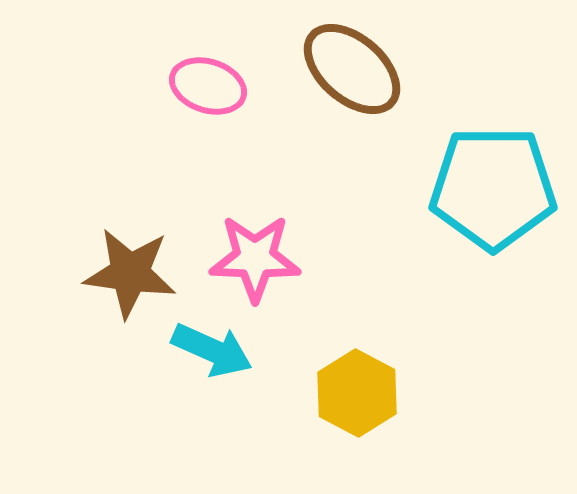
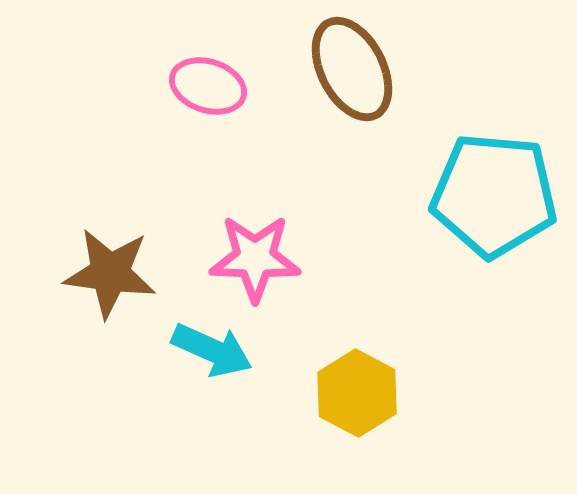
brown ellipse: rotated 22 degrees clockwise
cyan pentagon: moved 1 px right, 7 px down; rotated 5 degrees clockwise
brown star: moved 20 px left
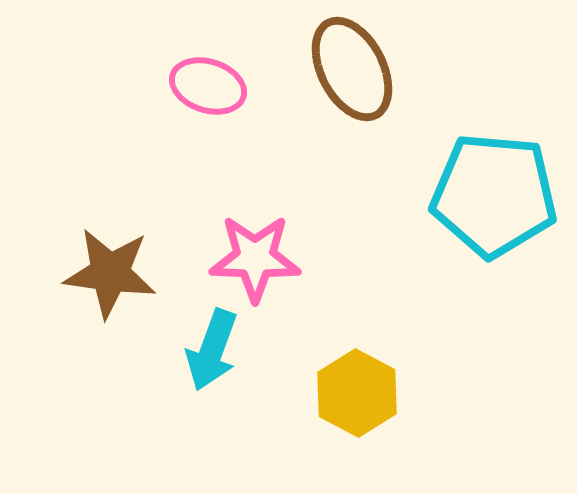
cyan arrow: rotated 86 degrees clockwise
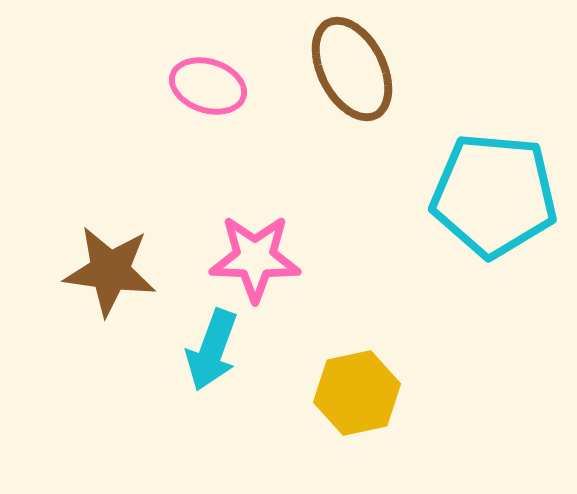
brown star: moved 2 px up
yellow hexagon: rotated 20 degrees clockwise
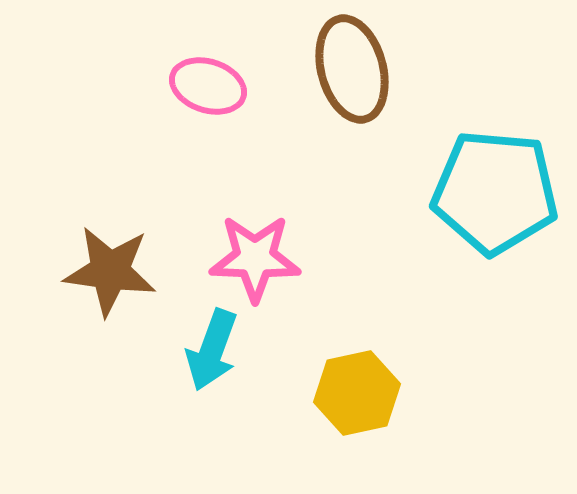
brown ellipse: rotated 12 degrees clockwise
cyan pentagon: moved 1 px right, 3 px up
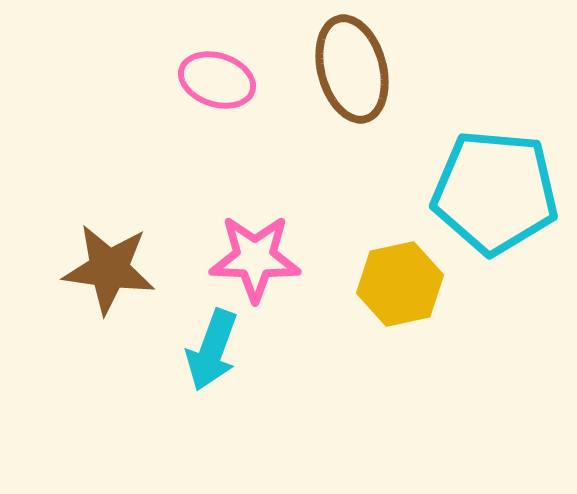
pink ellipse: moved 9 px right, 6 px up
brown star: moved 1 px left, 2 px up
yellow hexagon: moved 43 px right, 109 px up
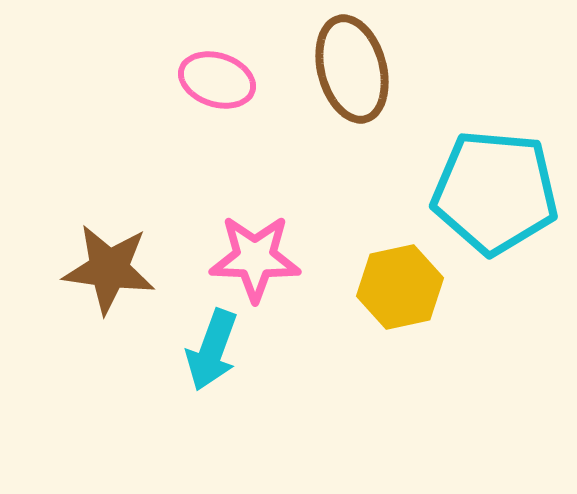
yellow hexagon: moved 3 px down
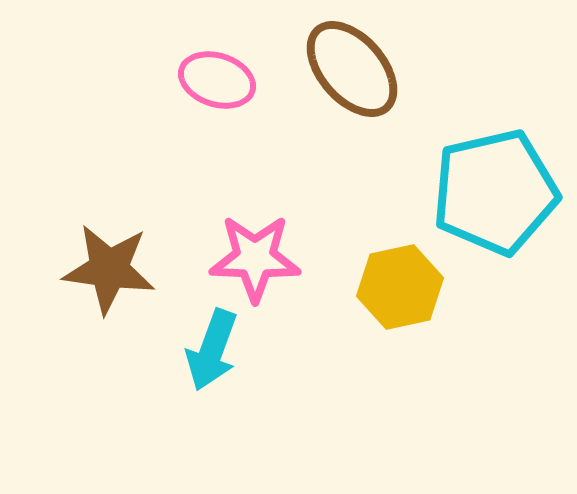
brown ellipse: rotated 26 degrees counterclockwise
cyan pentagon: rotated 18 degrees counterclockwise
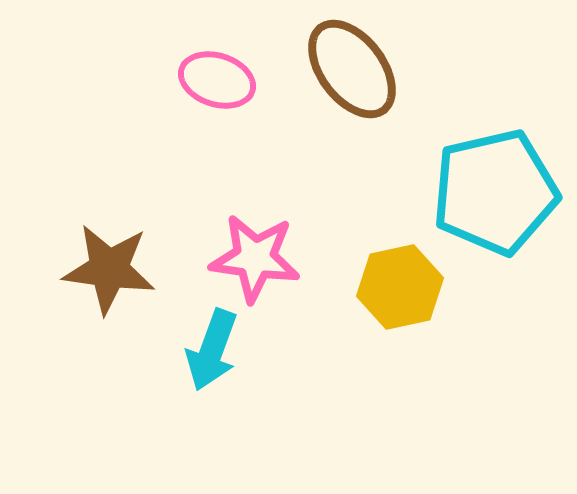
brown ellipse: rotated 4 degrees clockwise
pink star: rotated 6 degrees clockwise
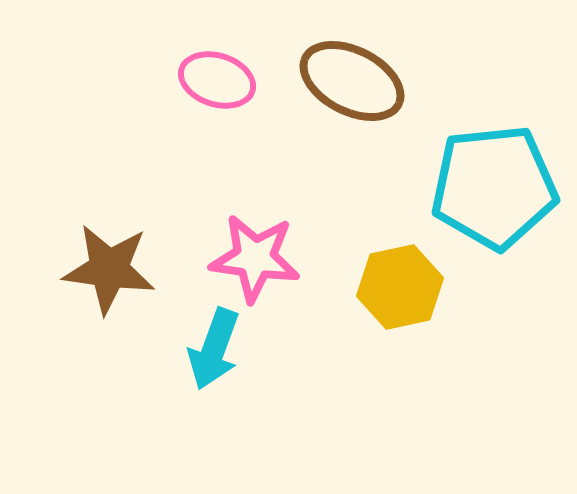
brown ellipse: moved 12 px down; rotated 26 degrees counterclockwise
cyan pentagon: moved 1 px left, 5 px up; rotated 7 degrees clockwise
cyan arrow: moved 2 px right, 1 px up
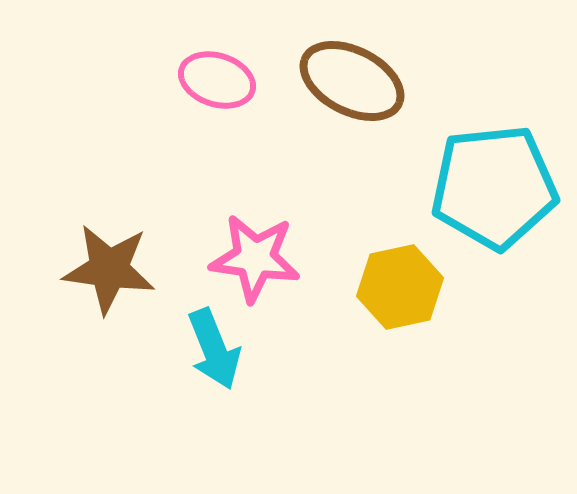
cyan arrow: rotated 42 degrees counterclockwise
